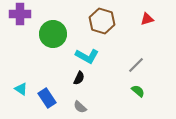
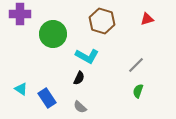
green semicircle: rotated 112 degrees counterclockwise
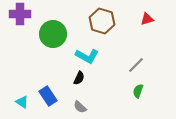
cyan triangle: moved 1 px right, 13 px down
blue rectangle: moved 1 px right, 2 px up
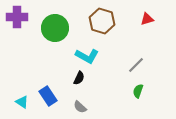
purple cross: moved 3 px left, 3 px down
green circle: moved 2 px right, 6 px up
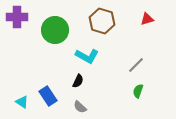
green circle: moved 2 px down
black semicircle: moved 1 px left, 3 px down
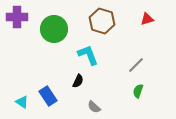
green circle: moved 1 px left, 1 px up
cyan L-shape: moved 1 px right, 1 px up; rotated 140 degrees counterclockwise
gray semicircle: moved 14 px right
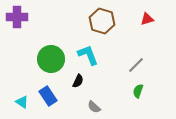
green circle: moved 3 px left, 30 px down
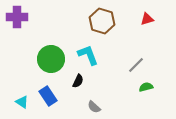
green semicircle: moved 8 px right, 4 px up; rotated 56 degrees clockwise
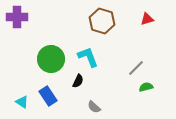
cyan L-shape: moved 2 px down
gray line: moved 3 px down
